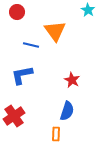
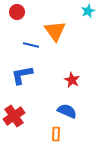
cyan star: moved 1 px down; rotated 16 degrees clockwise
blue semicircle: rotated 84 degrees counterclockwise
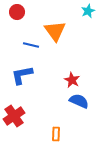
blue semicircle: moved 12 px right, 10 px up
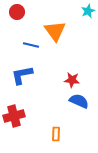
red star: rotated 21 degrees counterclockwise
red cross: rotated 20 degrees clockwise
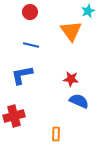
red circle: moved 13 px right
orange triangle: moved 16 px right
red star: moved 1 px left, 1 px up
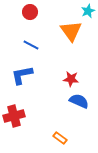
blue line: rotated 14 degrees clockwise
orange rectangle: moved 4 px right, 4 px down; rotated 56 degrees counterclockwise
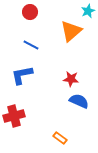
orange triangle: rotated 25 degrees clockwise
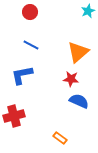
orange triangle: moved 7 px right, 21 px down
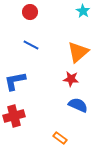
cyan star: moved 5 px left; rotated 16 degrees counterclockwise
blue L-shape: moved 7 px left, 6 px down
blue semicircle: moved 1 px left, 4 px down
